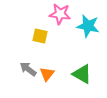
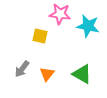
gray arrow: moved 6 px left; rotated 90 degrees counterclockwise
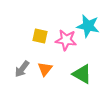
pink star: moved 6 px right, 26 px down
orange triangle: moved 2 px left, 5 px up
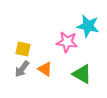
yellow square: moved 17 px left, 13 px down
pink star: moved 1 px right, 2 px down
orange triangle: rotated 35 degrees counterclockwise
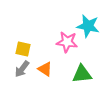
green triangle: rotated 35 degrees counterclockwise
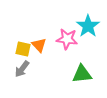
cyan star: rotated 25 degrees clockwise
pink star: moved 3 px up
orange triangle: moved 6 px left, 24 px up; rotated 14 degrees clockwise
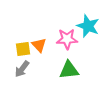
cyan star: rotated 15 degrees counterclockwise
pink star: rotated 10 degrees counterclockwise
yellow square: rotated 21 degrees counterclockwise
green triangle: moved 13 px left, 4 px up
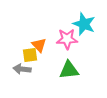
cyan star: moved 4 px left, 2 px up
yellow square: moved 7 px right, 6 px down
gray arrow: rotated 60 degrees clockwise
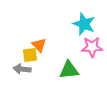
pink star: moved 25 px right, 8 px down
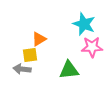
orange triangle: moved 6 px up; rotated 42 degrees clockwise
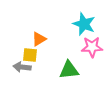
yellow square: rotated 14 degrees clockwise
gray arrow: moved 2 px up
